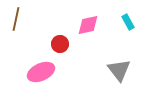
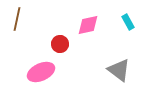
brown line: moved 1 px right
gray triangle: rotated 15 degrees counterclockwise
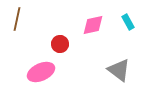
pink diamond: moved 5 px right
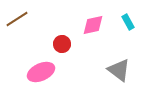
brown line: rotated 45 degrees clockwise
red circle: moved 2 px right
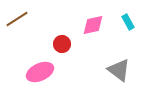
pink ellipse: moved 1 px left
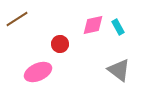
cyan rectangle: moved 10 px left, 5 px down
red circle: moved 2 px left
pink ellipse: moved 2 px left
